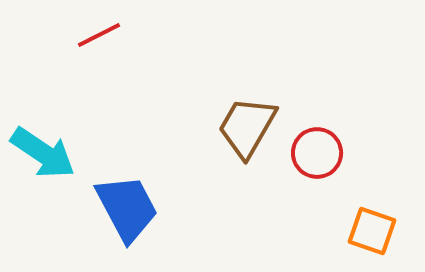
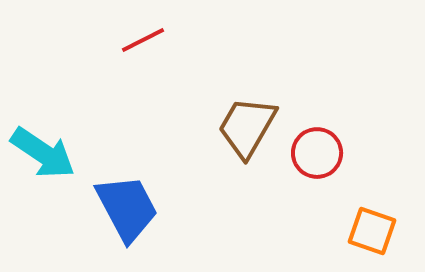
red line: moved 44 px right, 5 px down
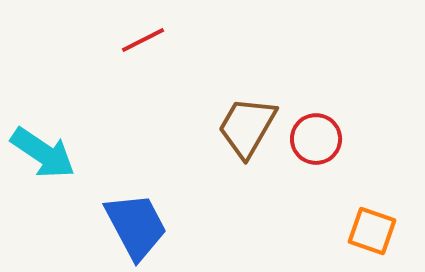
red circle: moved 1 px left, 14 px up
blue trapezoid: moved 9 px right, 18 px down
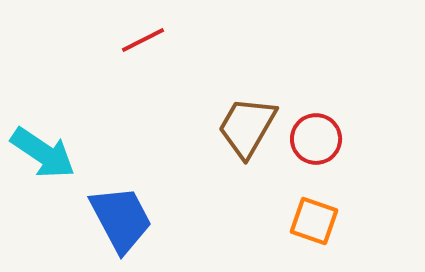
blue trapezoid: moved 15 px left, 7 px up
orange square: moved 58 px left, 10 px up
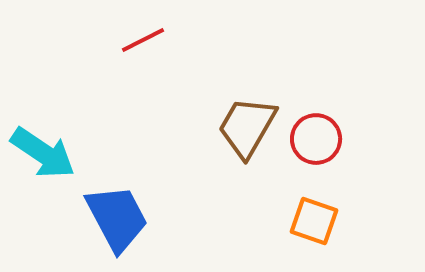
blue trapezoid: moved 4 px left, 1 px up
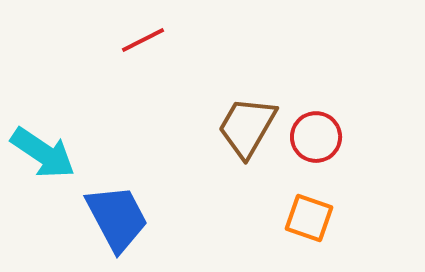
red circle: moved 2 px up
orange square: moved 5 px left, 3 px up
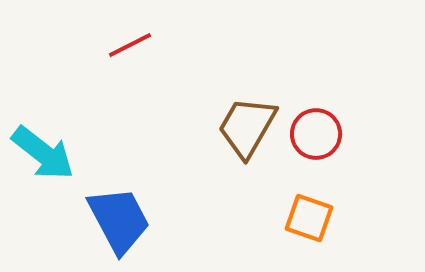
red line: moved 13 px left, 5 px down
red circle: moved 3 px up
cyan arrow: rotated 4 degrees clockwise
blue trapezoid: moved 2 px right, 2 px down
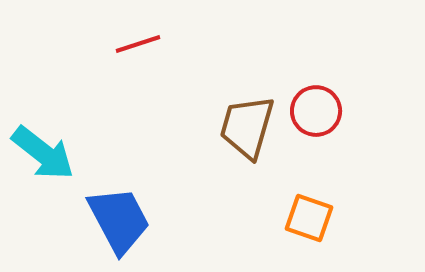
red line: moved 8 px right, 1 px up; rotated 9 degrees clockwise
brown trapezoid: rotated 14 degrees counterclockwise
red circle: moved 23 px up
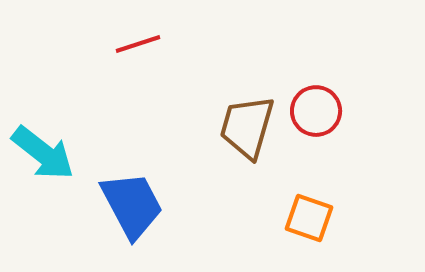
blue trapezoid: moved 13 px right, 15 px up
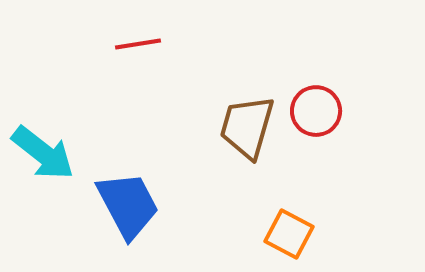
red line: rotated 9 degrees clockwise
blue trapezoid: moved 4 px left
orange square: moved 20 px left, 16 px down; rotated 9 degrees clockwise
